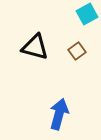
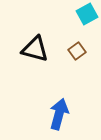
black triangle: moved 2 px down
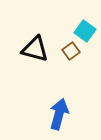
cyan square: moved 2 px left, 17 px down; rotated 25 degrees counterclockwise
brown square: moved 6 px left
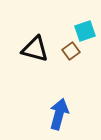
cyan square: rotated 35 degrees clockwise
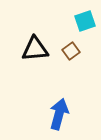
cyan square: moved 10 px up
black triangle: rotated 20 degrees counterclockwise
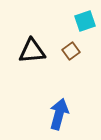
black triangle: moved 3 px left, 2 px down
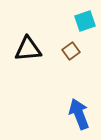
black triangle: moved 4 px left, 2 px up
blue arrow: moved 20 px right; rotated 36 degrees counterclockwise
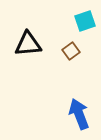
black triangle: moved 5 px up
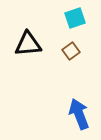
cyan square: moved 10 px left, 3 px up
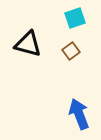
black triangle: rotated 20 degrees clockwise
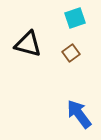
brown square: moved 2 px down
blue arrow: rotated 16 degrees counterclockwise
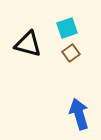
cyan square: moved 8 px left, 10 px down
blue arrow: rotated 20 degrees clockwise
